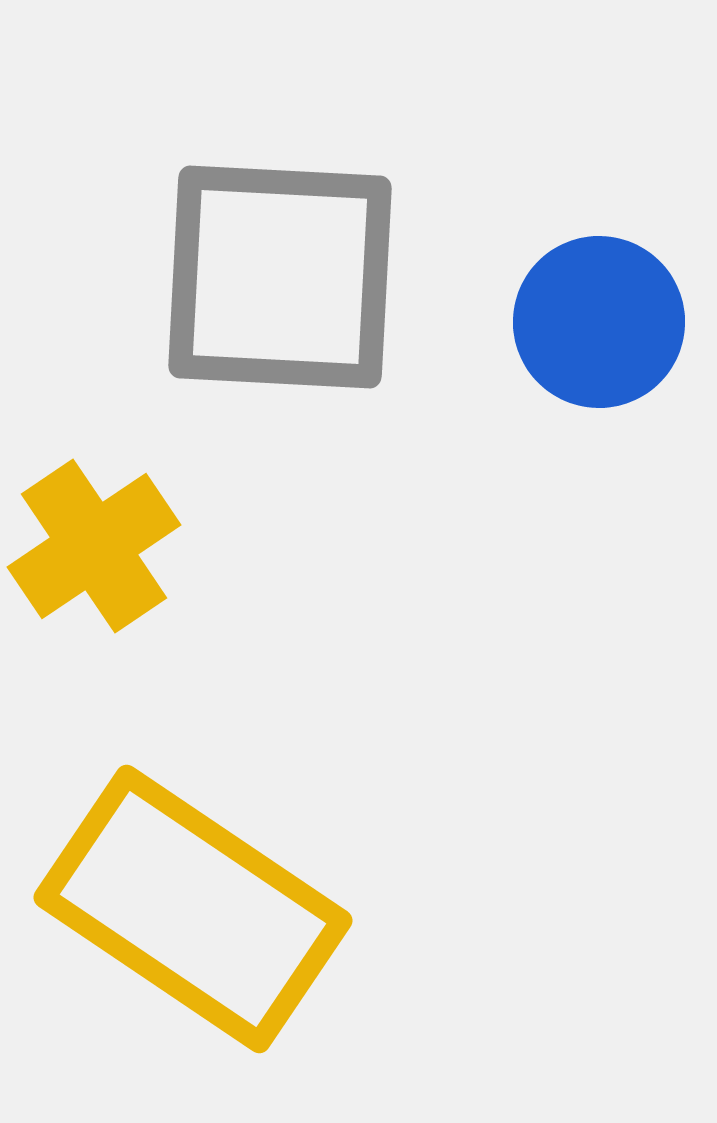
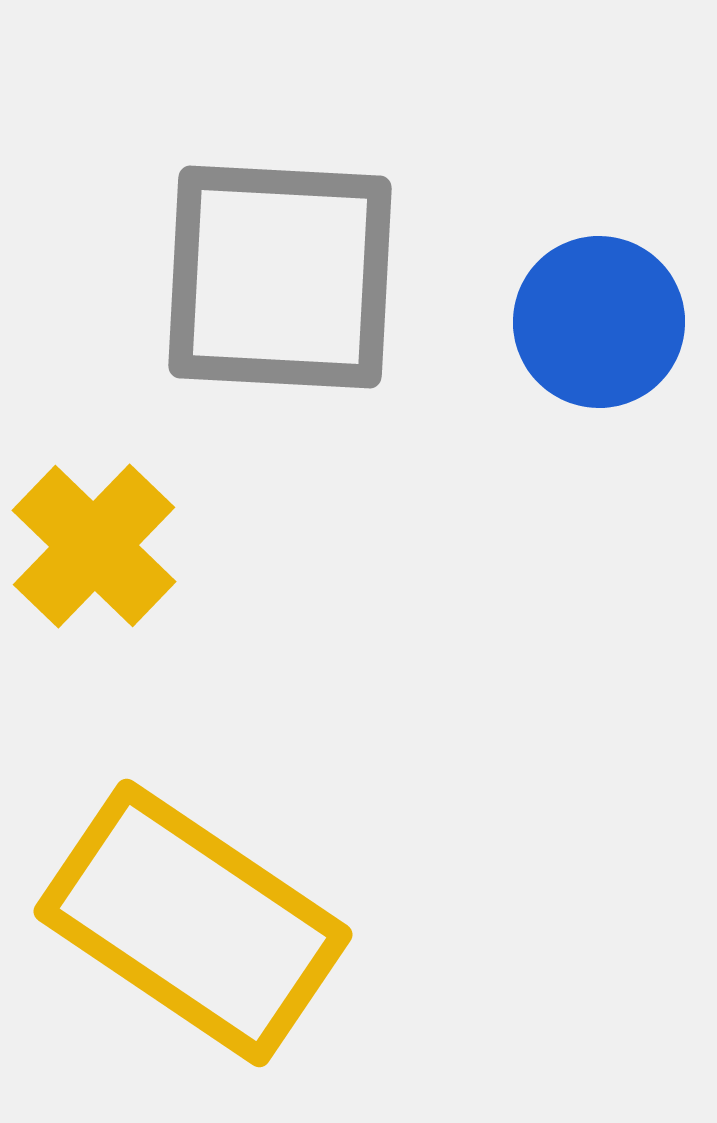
yellow cross: rotated 12 degrees counterclockwise
yellow rectangle: moved 14 px down
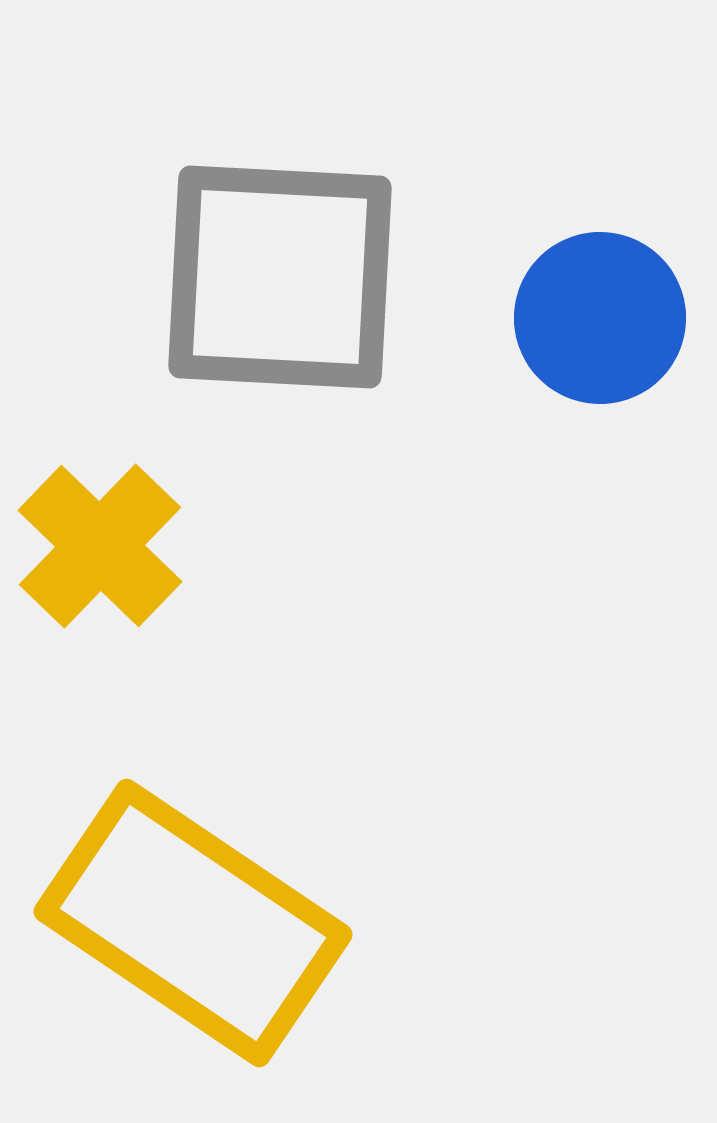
blue circle: moved 1 px right, 4 px up
yellow cross: moved 6 px right
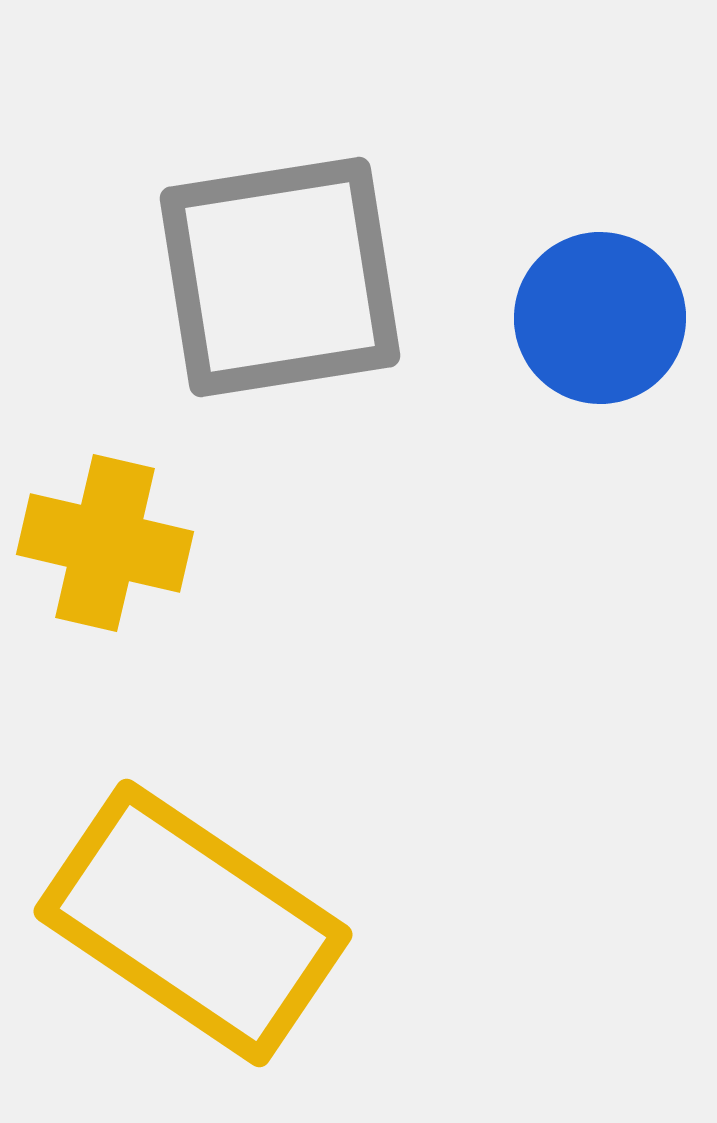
gray square: rotated 12 degrees counterclockwise
yellow cross: moved 5 px right, 3 px up; rotated 31 degrees counterclockwise
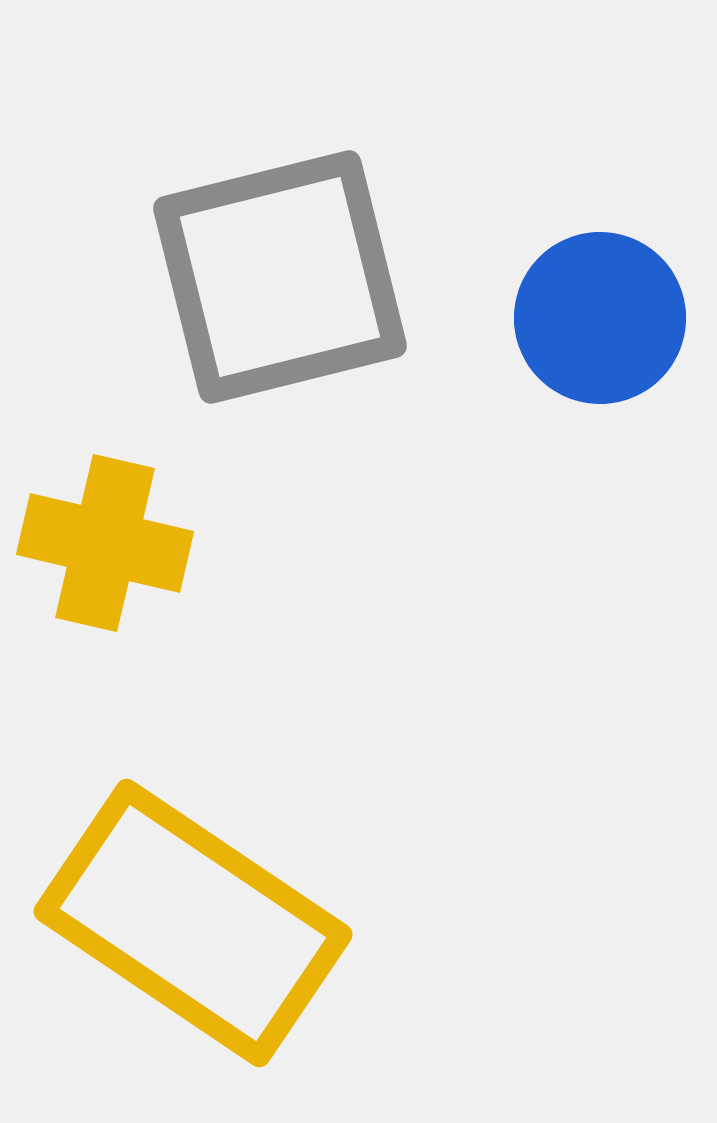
gray square: rotated 5 degrees counterclockwise
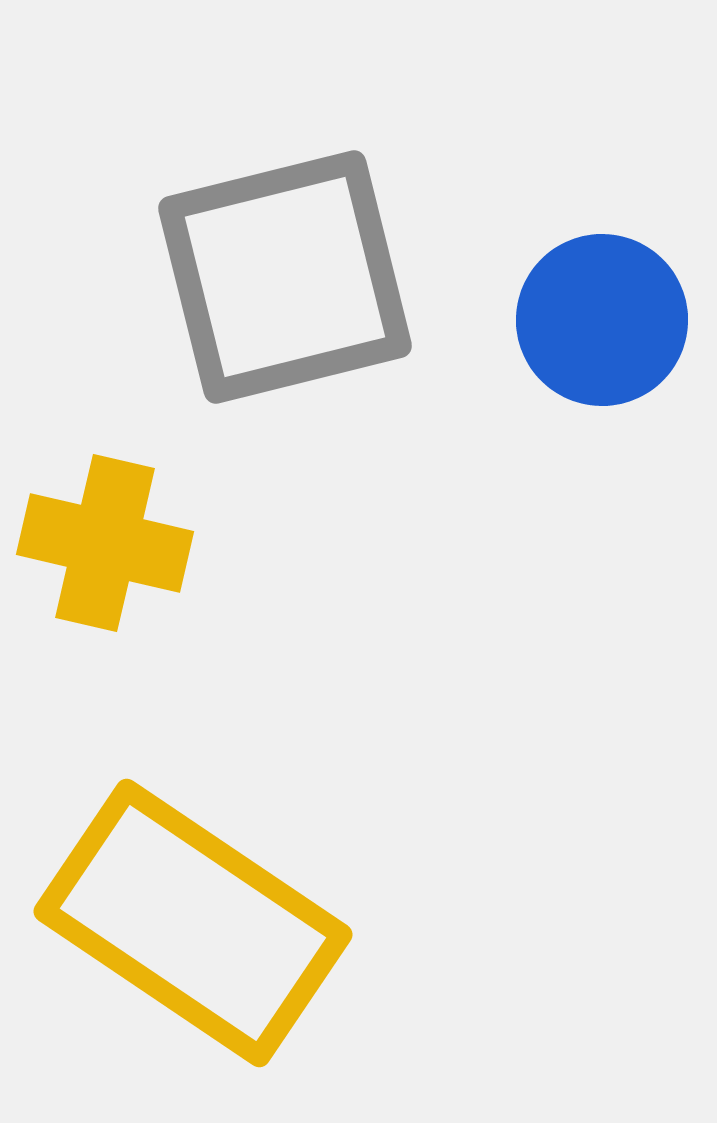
gray square: moved 5 px right
blue circle: moved 2 px right, 2 px down
